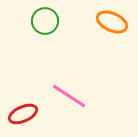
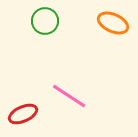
orange ellipse: moved 1 px right, 1 px down
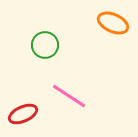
green circle: moved 24 px down
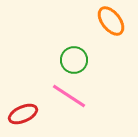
orange ellipse: moved 2 px left, 2 px up; rotated 28 degrees clockwise
green circle: moved 29 px right, 15 px down
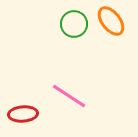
green circle: moved 36 px up
red ellipse: rotated 20 degrees clockwise
